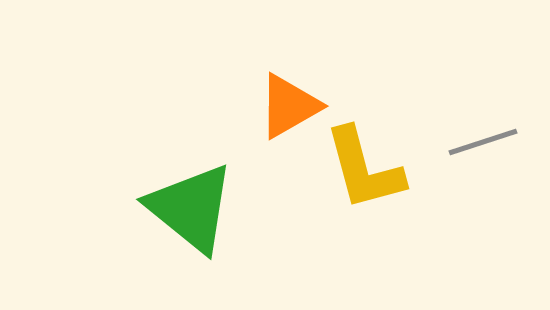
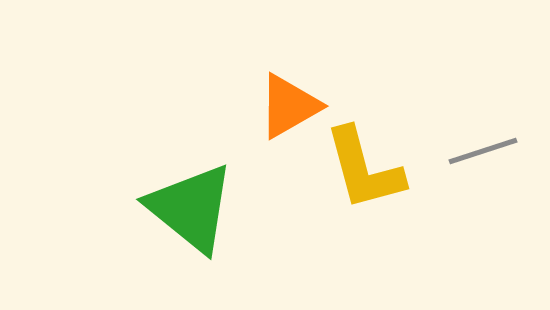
gray line: moved 9 px down
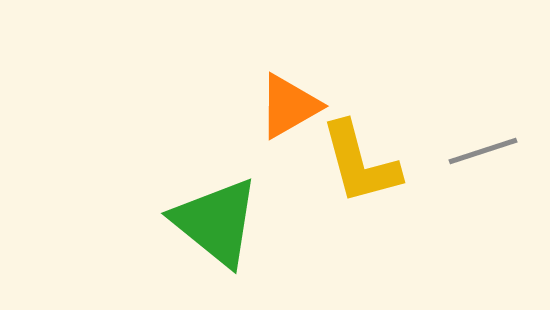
yellow L-shape: moved 4 px left, 6 px up
green triangle: moved 25 px right, 14 px down
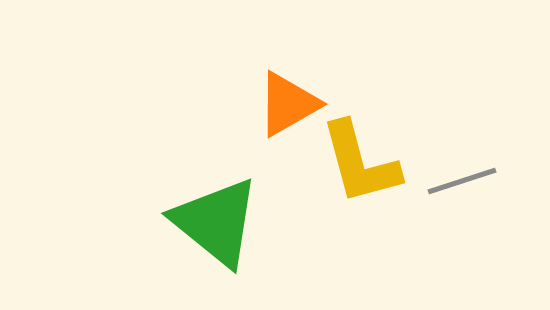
orange triangle: moved 1 px left, 2 px up
gray line: moved 21 px left, 30 px down
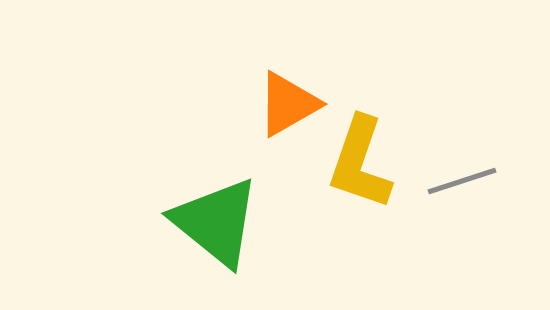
yellow L-shape: rotated 34 degrees clockwise
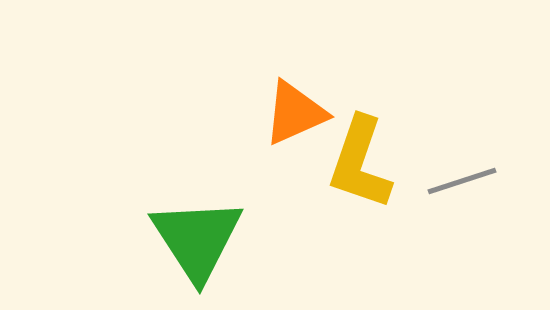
orange triangle: moved 7 px right, 9 px down; rotated 6 degrees clockwise
green triangle: moved 19 px left, 17 px down; rotated 18 degrees clockwise
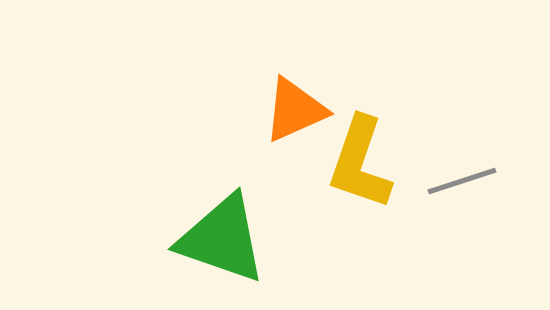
orange triangle: moved 3 px up
green triangle: moved 25 px right; rotated 38 degrees counterclockwise
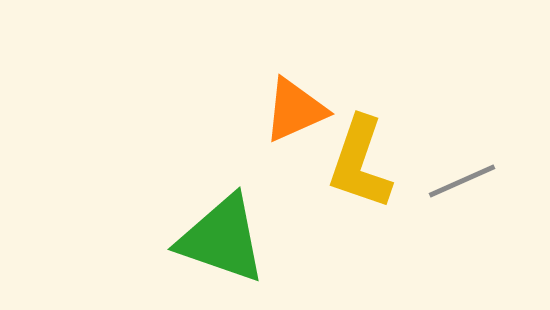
gray line: rotated 6 degrees counterclockwise
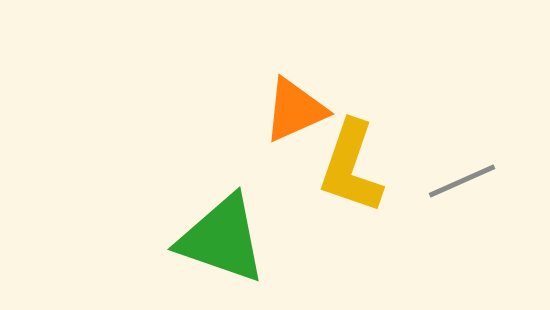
yellow L-shape: moved 9 px left, 4 px down
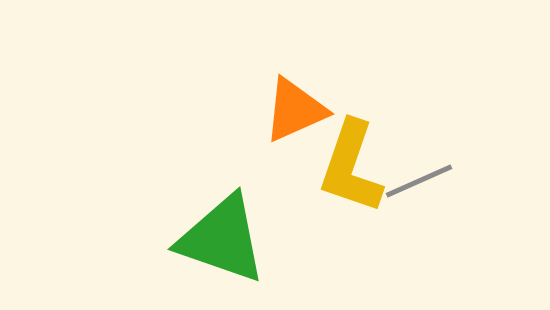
gray line: moved 43 px left
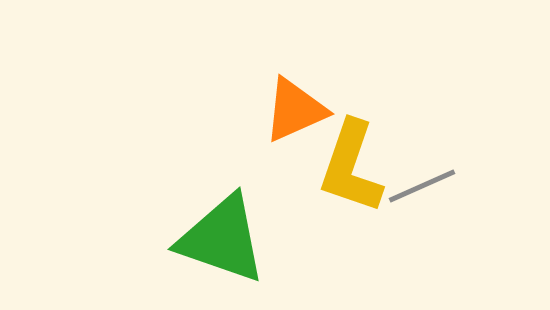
gray line: moved 3 px right, 5 px down
